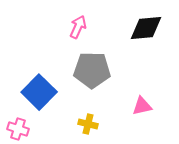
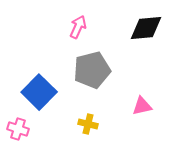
gray pentagon: rotated 15 degrees counterclockwise
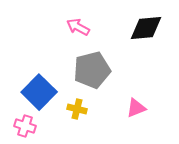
pink arrow: rotated 85 degrees counterclockwise
pink triangle: moved 6 px left, 2 px down; rotated 10 degrees counterclockwise
yellow cross: moved 11 px left, 15 px up
pink cross: moved 7 px right, 3 px up
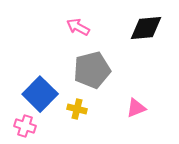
blue square: moved 1 px right, 2 px down
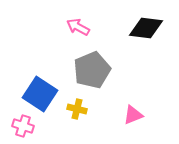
black diamond: rotated 12 degrees clockwise
gray pentagon: rotated 9 degrees counterclockwise
blue square: rotated 12 degrees counterclockwise
pink triangle: moved 3 px left, 7 px down
pink cross: moved 2 px left
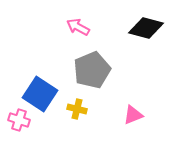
black diamond: rotated 8 degrees clockwise
pink cross: moved 4 px left, 6 px up
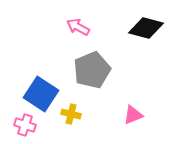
blue square: moved 1 px right
yellow cross: moved 6 px left, 5 px down
pink cross: moved 6 px right, 5 px down
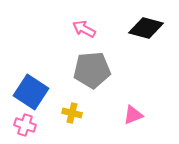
pink arrow: moved 6 px right, 2 px down
gray pentagon: rotated 18 degrees clockwise
blue square: moved 10 px left, 2 px up
yellow cross: moved 1 px right, 1 px up
